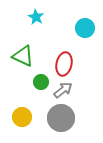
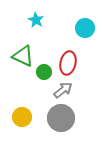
cyan star: moved 3 px down
red ellipse: moved 4 px right, 1 px up
green circle: moved 3 px right, 10 px up
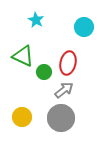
cyan circle: moved 1 px left, 1 px up
gray arrow: moved 1 px right
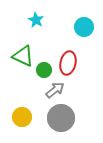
green circle: moved 2 px up
gray arrow: moved 9 px left
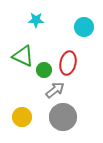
cyan star: rotated 28 degrees counterclockwise
gray circle: moved 2 px right, 1 px up
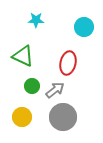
green circle: moved 12 px left, 16 px down
